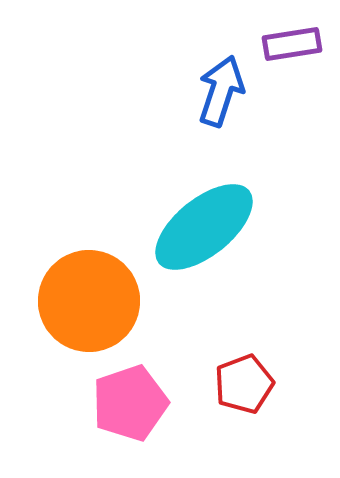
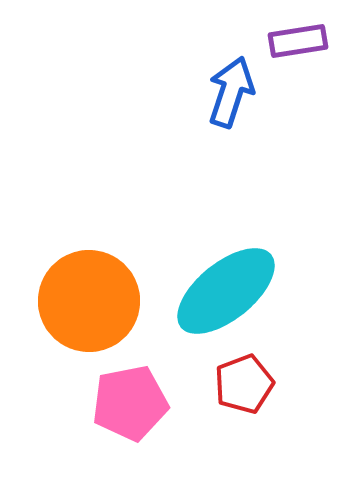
purple rectangle: moved 6 px right, 3 px up
blue arrow: moved 10 px right, 1 px down
cyan ellipse: moved 22 px right, 64 px down
pink pentagon: rotated 8 degrees clockwise
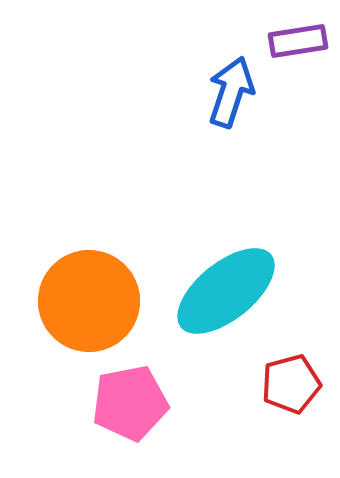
red pentagon: moved 47 px right; rotated 6 degrees clockwise
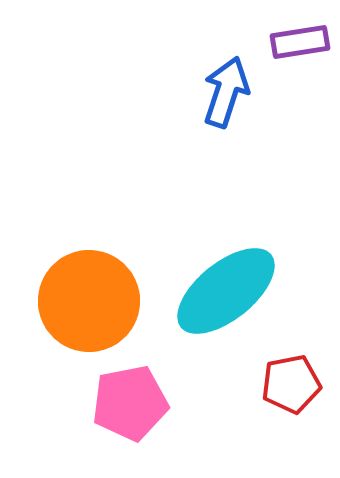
purple rectangle: moved 2 px right, 1 px down
blue arrow: moved 5 px left
red pentagon: rotated 4 degrees clockwise
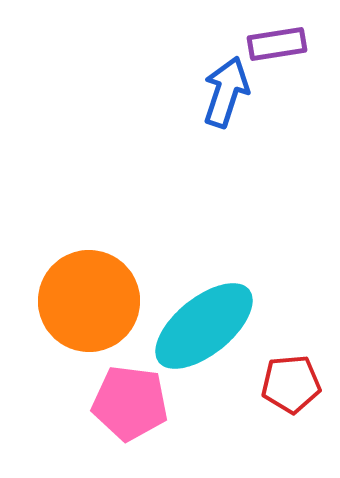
purple rectangle: moved 23 px left, 2 px down
cyan ellipse: moved 22 px left, 35 px down
red pentagon: rotated 6 degrees clockwise
pink pentagon: rotated 18 degrees clockwise
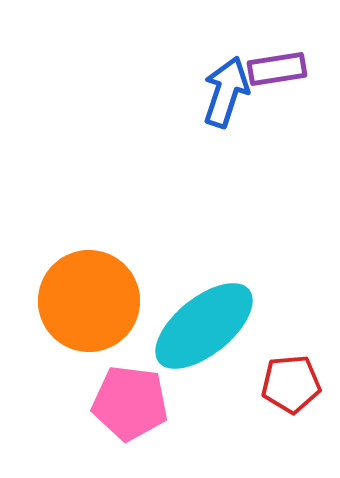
purple rectangle: moved 25 px down
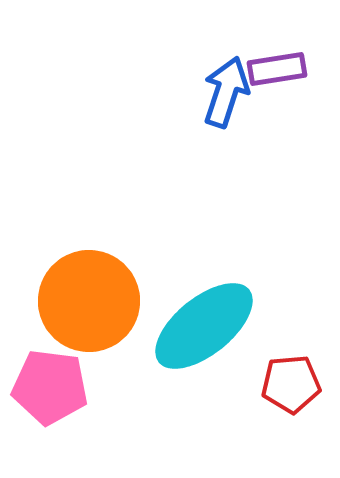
pink pentagon: moved 80 px left, 16 px up
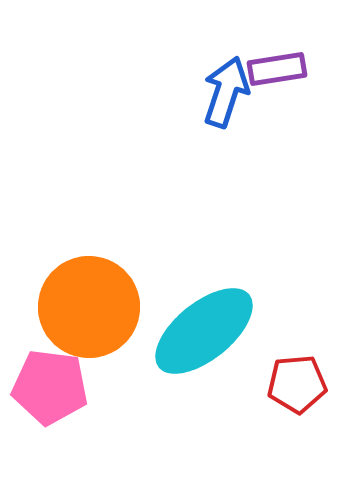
orange circle: moved 6 px down
cyan ellipse: moved 5 px down
red pentagon: moved 6 px right
